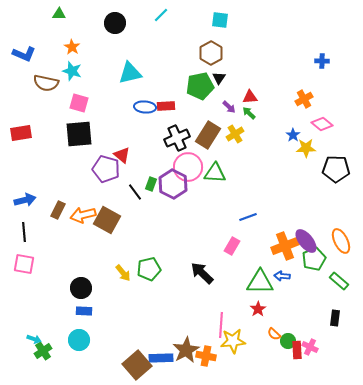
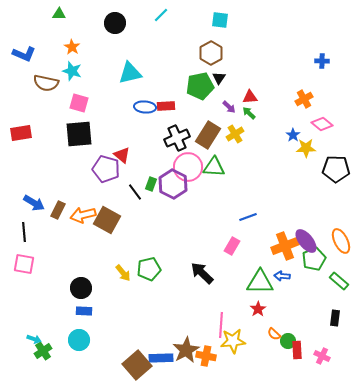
green triangle at (215, 173): moved 1 px left, 6 px up
blue arrow at (25, 200): moved 9 px right, 3 px down; rotated 45 degrees clockwise
pink cross at (310, 347): moved 12 px right, 9 px down
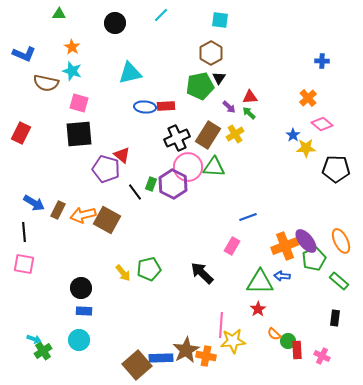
orange cross at (304, 99): moved 4 px right, 1 px up; rotated 12 degrees counterclockwise
red rectangle at (21, 133): rotated 55 degrees counterclockwise
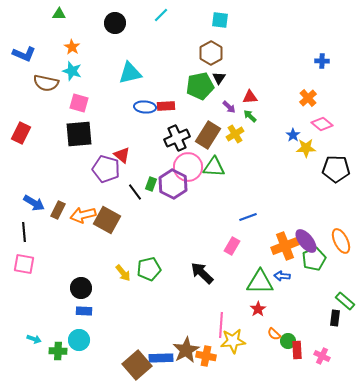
green arrow at (249, 113): moved 1 px right, 3 px down
green rectangle at (339, 281): moved 6 px right, 20 px down
green cross at (43, 351): moved 15 px right; rotated 36 degrees clockwise
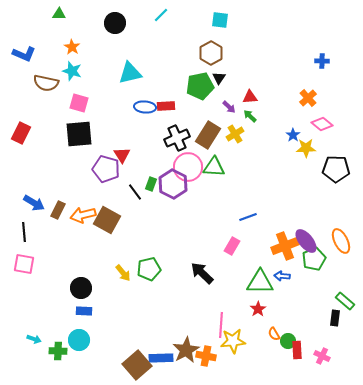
red triangle at (122, 155): rotated 18 degrees clockwise
orange semicircle at (274, 334): rotated 16 degrees clockwise
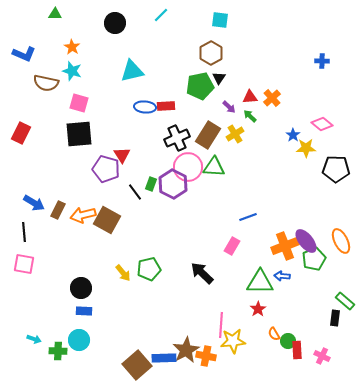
green triangle at (59, 14): moved 4 px left
cyan triangle at (130, 73): moved 2 px right, 2 px up
orange cross at (308, 98): moved 36 px left
blue rectangle at (161, 358): moved 3 px right
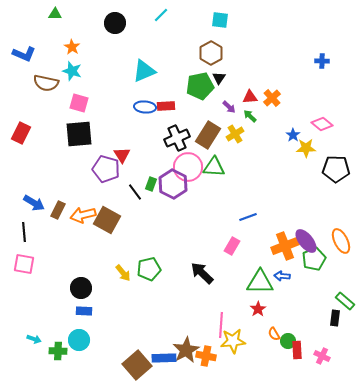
cyan triangle at (132, 71): moved 12 px right; rotated 10 degrees counterclockwise
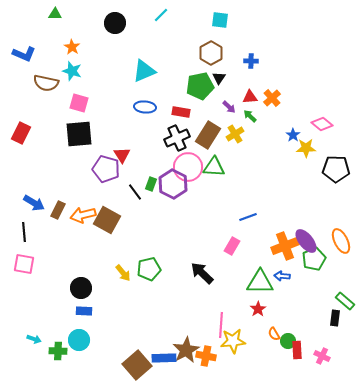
blue cross at (322, 61): moved 71 px left
red rectangle at (166, 106): moved 15 px right, 6 px down; rotated 12 degrees clockwise
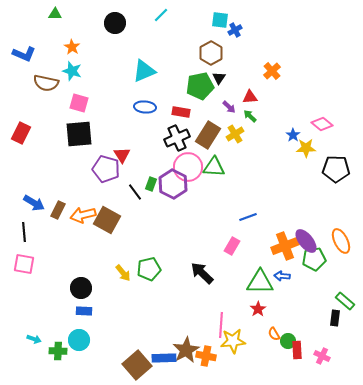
blue cross at (251, 61): moved 16 px left, 31 px up; rotated 32 degrees counterclockwise
orange cross at (272, 98): moved 27 px up
green pentagon at (314, 259): rotated 15 degrees clockwise
